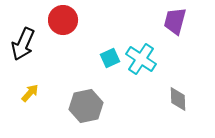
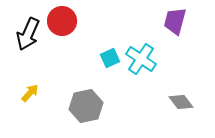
red circle: moved 1 px left, 1 px down
black arrow: moved 5 px right, 10 px up
gray diamond: moved 3 px right, 3 px down; rotated 35 degrees counterclockwise
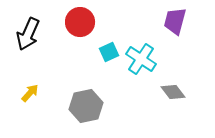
red circle: moved 18 px right, 1 px down
cyan square: moved 1 px left, 6 px up
gray diamond: moved 8 px left, 10 px up
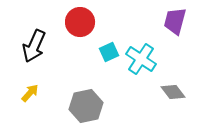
black arrow: moved 6 px right, 12 px down
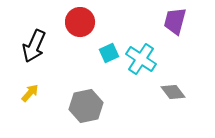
cyan square: moved 1 px down
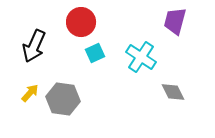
red circle: moved 1 px right
cyan square: moved 14 px left
cyan cross: moved 2 px up
gray diamond: rotated 10 degrees clockwise
gray hexagon: moved 23 px left, 7 px up; rotated 20 degrees clockwise
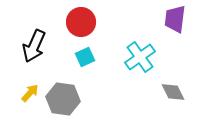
purple trapezoid: moved 2 px up; rotated 8 degrees counterclockwise
cyan square: moved 10 px left, 4 px down
cyan cross: moved 1 px left; rotated 20 degrees clockwise
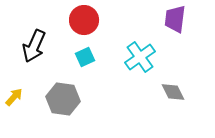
red circle: moved 3 px right, 2 px up
yellow arrow: moved 16 px left, 4 px down
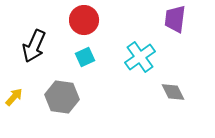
gray hexagon: moved 1 px left, 2 px up
